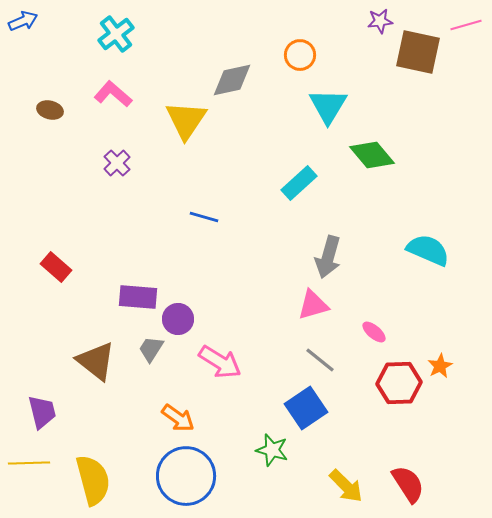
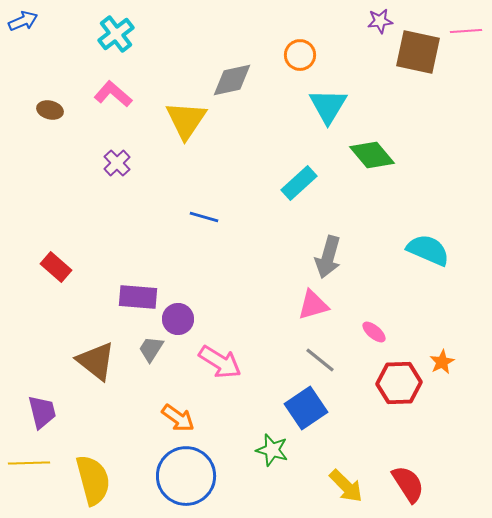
pink line: moved 6 px down; rotated 12 degrees clockwise
orange star: moved 2 px right, 4 px up
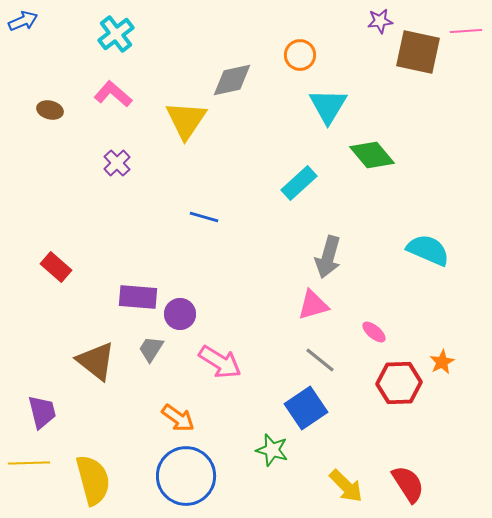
purple circle: moved 2 px right, 5 px up
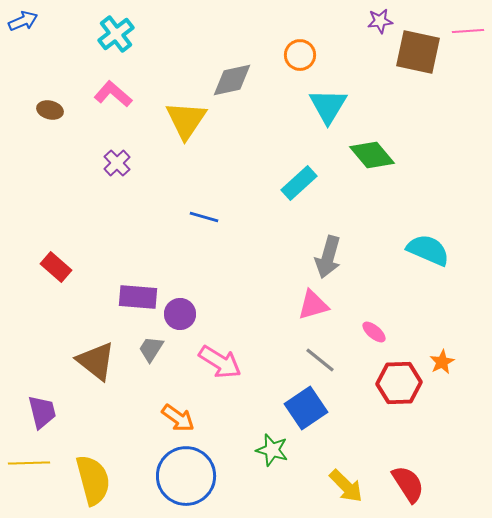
pink line: moved 2 px right
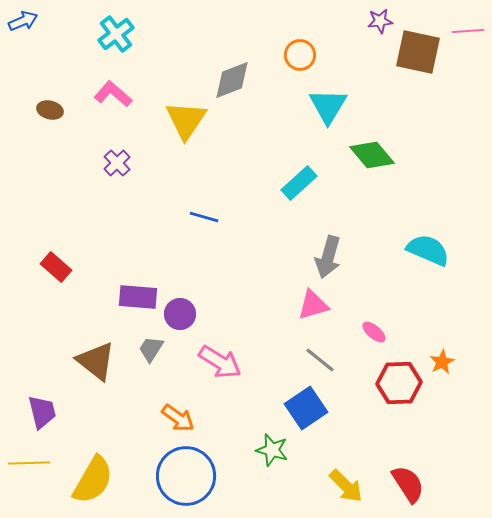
gray diamond: rotated 9 degrees counterclockwise
yellow semicircle: rotated 45 degrees clockwise
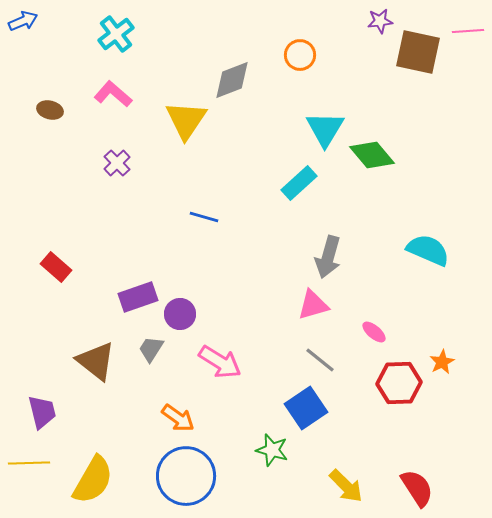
cyan triangle: moved 3 px left, 23 px down
purple rectangle: rotated 24 degrees counterclockwise
red semicircle: moved 9 px right, 4 px down
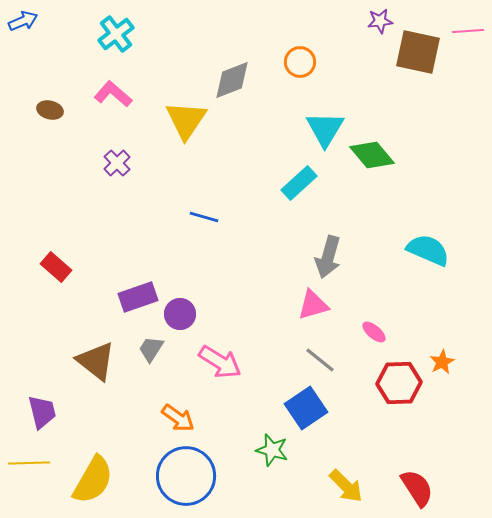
orange circle: moved 7 px down
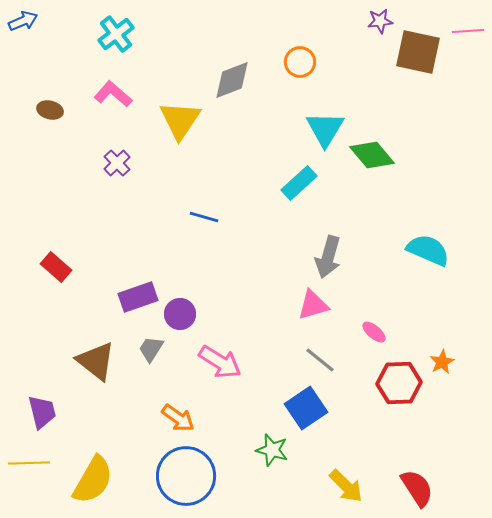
yellow triangle: moved 6 px left
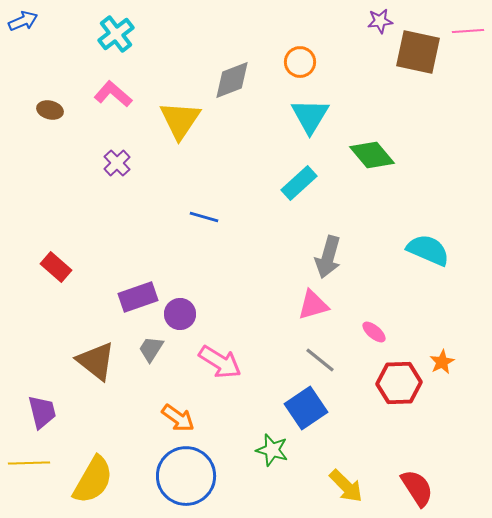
cyan triangle: moved 15 px left, 13 px up
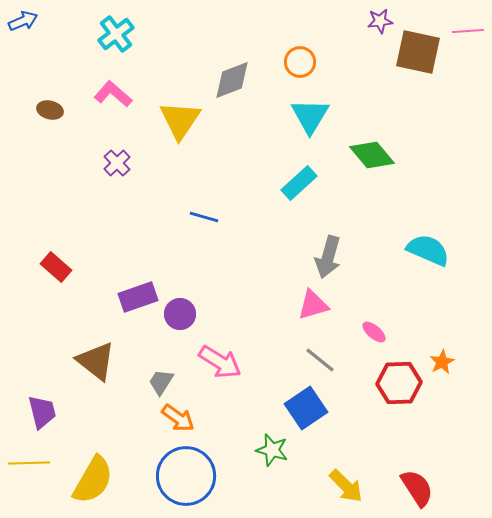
gray trapezoid: moved 10 px right, 33 px down
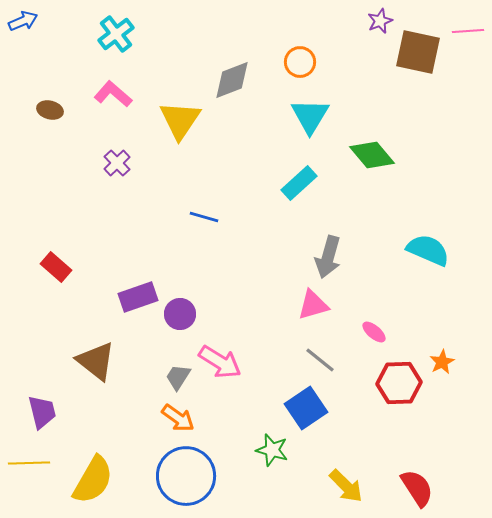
purple star: rotated 15 degrees counterclockwise
gray trapezoid: moved 17 px right, 5 px up
